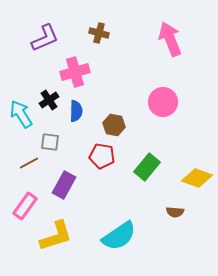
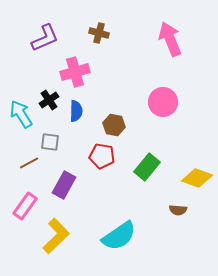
brown semicircle: moved 3 px right, 2 px up
yellow L-shape: rotated 27 degrees counterclockwise
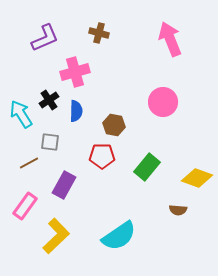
red pentagon: rotated 10 degrees counterclockwise
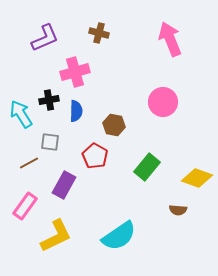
black cross: rotated 24 degrees clockwise
red pentagon: moved 7 px left; rotated 30 degrees clockwise
yellow L-shape: rotated 18 degrees clockwise
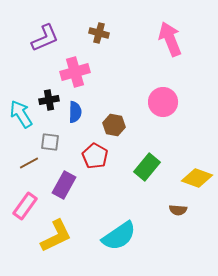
blue semicircle: moved 1 px left, 1 px down
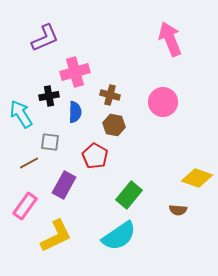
brown cross: moved 11 px right, 62 px down
black cross: moved 4 px up
green rectangle: moved 18 px left, 28 px down
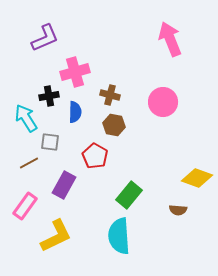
cyan arrow: moved 5 px right, 4 px down
cyan semicircle: rotated 120 degrees clockwise
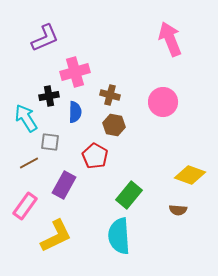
yellow diamond: moved 7 px left, 3 px up
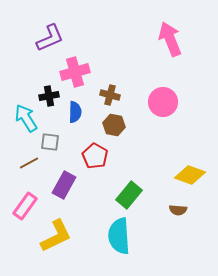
purple L-shape: moved 5 px right
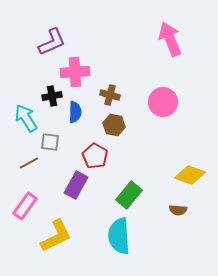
purple L-shape: moved 2 px right, 4 px down
pink cross: rotated 12 degrees clockwise
black cross: moved 3 px right
purple rectangle: moved 12 px right
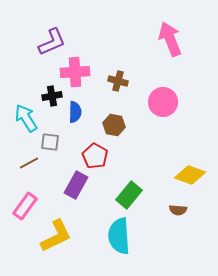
brown cross: moved 8 px right, 14 px up
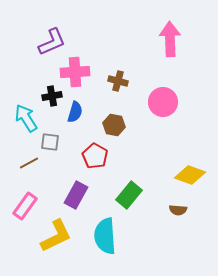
pink arrow: rotated 20 degrees clockwise
blue semicircle: rotated 15 degrees clockwise
purple rectangle: moved 10 px down
cyan semicircle: moved 14 px left
